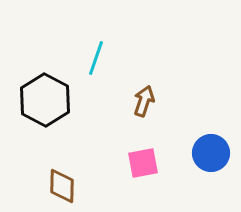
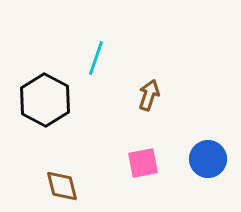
brown arrow: moved 5 px right, 6 px up
blue circle: moved 3 px left, 6 px down
brown diamond: rotated 15 degrees counterclockwise
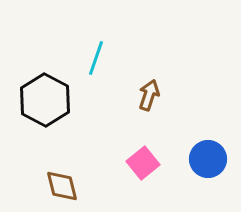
pink square: rotated 28 degrees counterclockwise
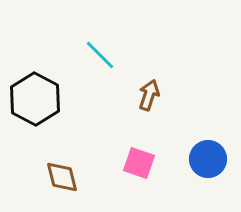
cyan line: moved 4 px right, 3 px up; rotated 64 degrees counterclockwise
black hexagon: moved 10 px left, 1 px up
pink square: moved 4 px left; rotated 32 degrees counterclockwise
brown diamond: moved 9 px up
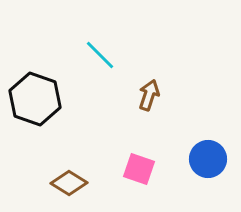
black hexagon: rotated 9 degrees counterclockwise
pink square: moved 6 px down
brown diamond: moved 7 px right, 6 px down; rotated 45 degrees counterclockwise
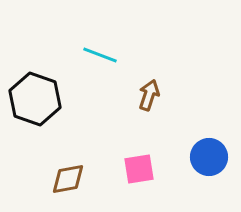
cyan line: rotated 24 degrees counterclockwise
blue circle: moved 1 px right, 2 px up
pink square: rotated 28 degrees counterclockwise
brown diamond: moved 1 px left, 4 px up; rotated 42 degrees counterclockwise
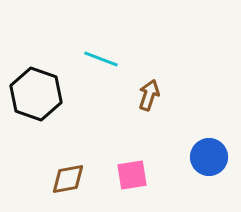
cyan line: moved 1 px right, 4 px down
black hexagon: moved 1 px right, 5 px up
pink square: moved 7 px left, 6 px down
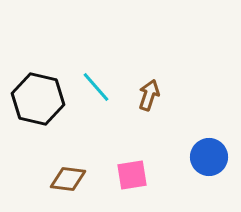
cyan line: moved 5 px left, 28 px down; rotated 28 degrees clockwise
black hexagon: moved 2 px right, 5 px down; rotated 6 degrees counterclockwise
brown diamond: rotated 18 degrees clockwise
